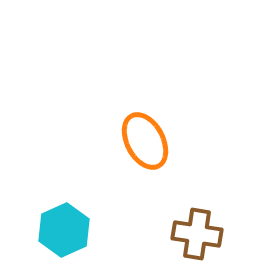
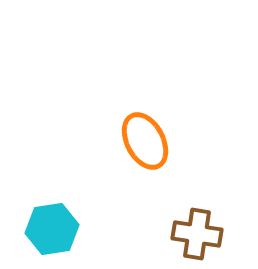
cyan hexagon: moved 12 px left, 1 px up; rotated 15 degrees clockwise
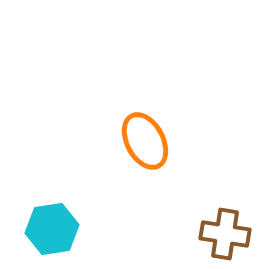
brown cross: moved 28 px right
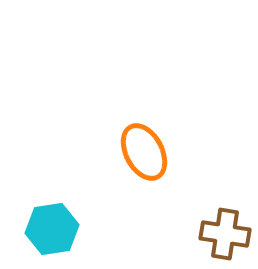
orange ellipse: moved 1 px left, 11 px down
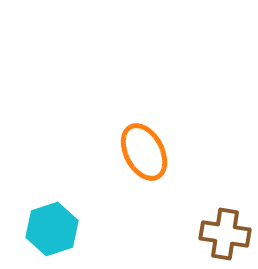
cyan hexagon: rotated 9 degrees counterclockwise
